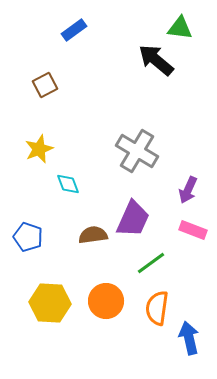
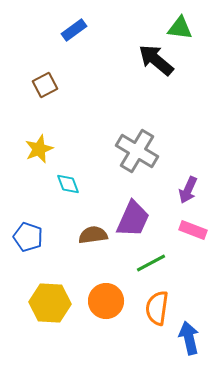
green line: rotated 8 degrees clockwise
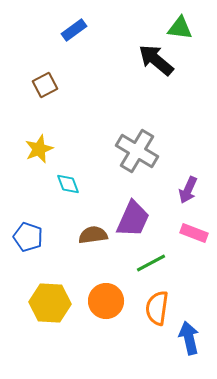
pink rectangle: moved 1 px right, 3 px down
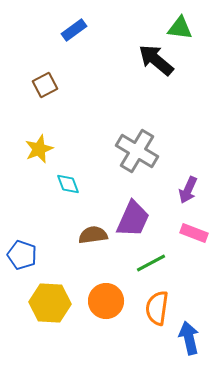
blue pentagon: moved 6 px left, 18 px down
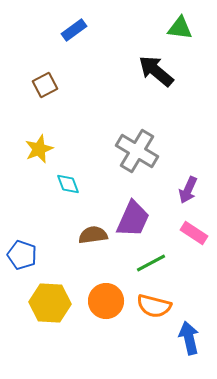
black arrow: moved 11 px down
pink rectangle: rotated 12 degrees clockwise
orange semicircle: moved 3 px left, 2 px up; rotated 84 degrees counterclockwise
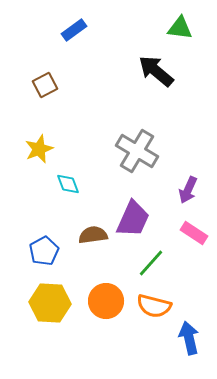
blue pentagon: moved 22 px right, 4 px up; rotated 24 degrees clockwise
green line: rotated 20 degrees counterclockwise
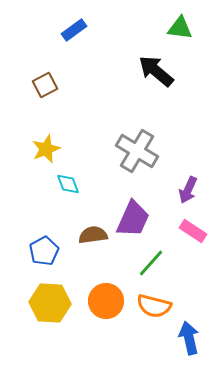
yellow star: moved 7 px right
pink rectangle: moved 1 px left, 2 px up
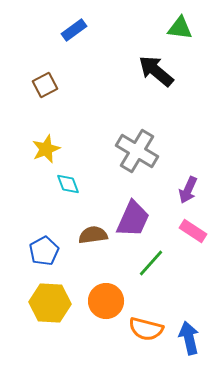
orange semicircle: moved 8 px left, 23 px down
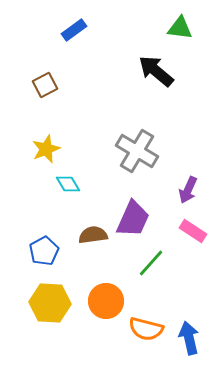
cyan diamond: rotated 10 degrees counterclockwise
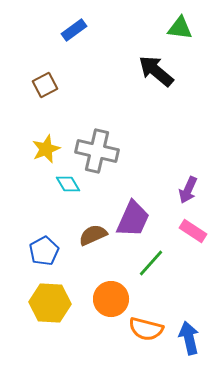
gray cross: moved 40 px left; rotated 18 degrees counterclockwise
brown semicircle: rotated 16 degrees counterclockwise
orange circle: moved 5 px right, 2 px up
